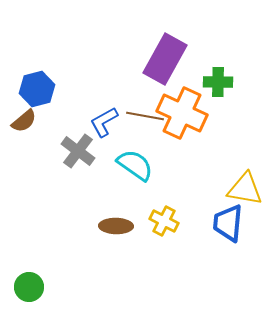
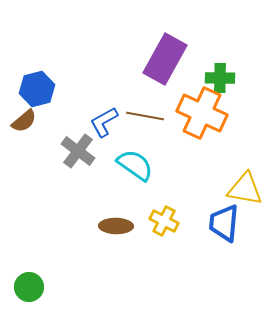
green cross: moved 2 px right, 4 px up
orange cross: moved 20 px right
blue trapezoid: moved 4 px left
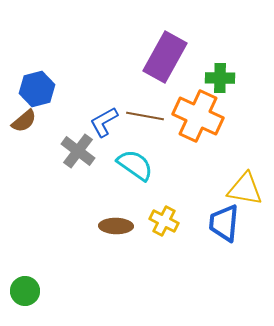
purple rectangle: moved 2 px up
orange cross: moved 4 px left, 3 px down
green circle: moved 4 px left, 4 px down
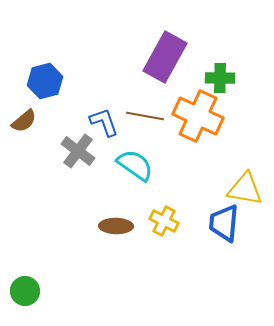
blue hexagon: moved 8 px right, 8 px up
blue L-shape: rotated 100 degrees clockwise
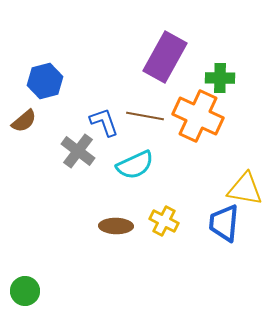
cyan semicircle: rotated 120 degrees clockwise
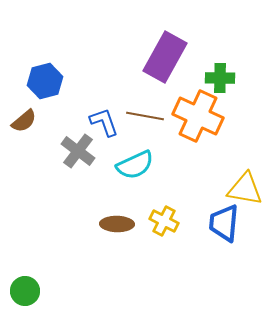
brown ellipse: moved 1 px right, 2 px up
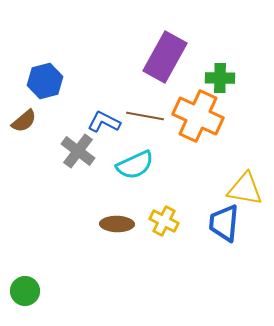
blue L-shape: rotated 44 degrees counterclockwise
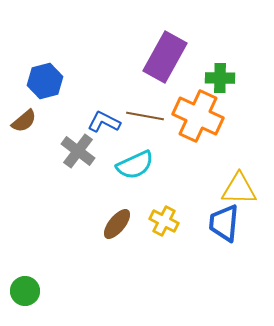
yellow triangle: moved 6 px left; rotated 9 degrees counterclockwise
brown ellipse: rotated 52 degrees counterclockwise
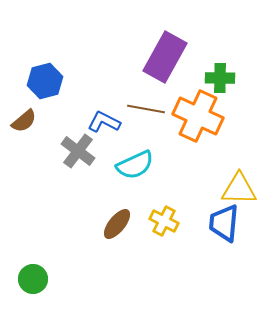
brown line: moved 1 px right, 7 px up
green circle: moved 8 px right, 12 px up
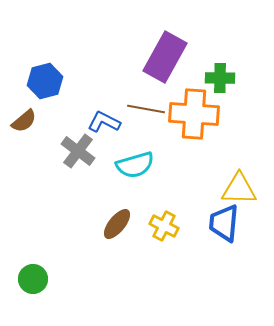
orange cross: moved 4 px left, 2 px up; rotated 21 degrees counterclockwise
cyan semicircle: rotated 9 degrees clockwise
yellow cross: moved 5 px down
